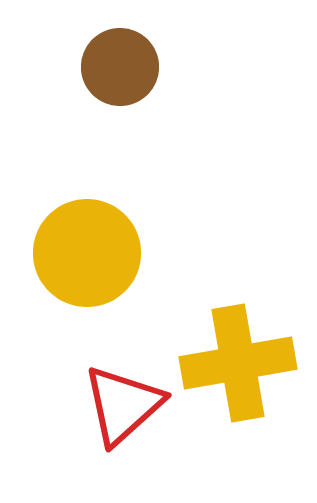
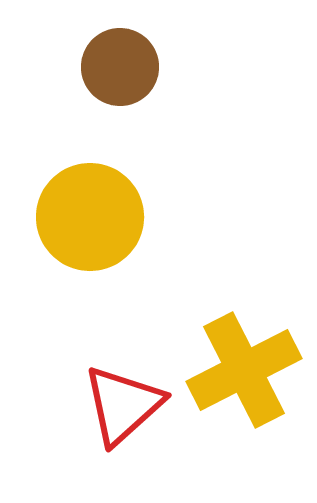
yellow circle: moved 3 px right, 36 px up
yellow cross: moved 6 px right, 7 px down; rotated 17 degrees counterclockwise
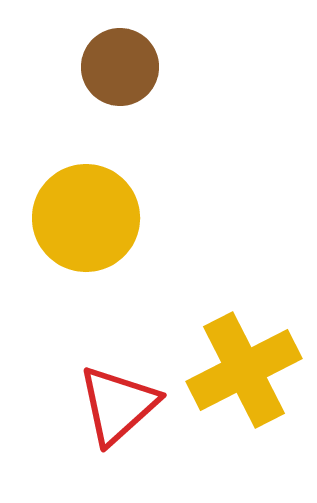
yellow circle: moved 4 px left, 1 px down
red triangle: moved 5 px left
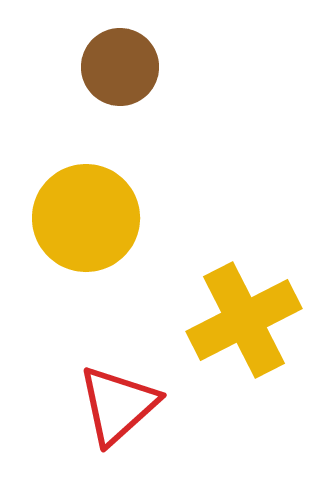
yellow cross: moved 50 px up
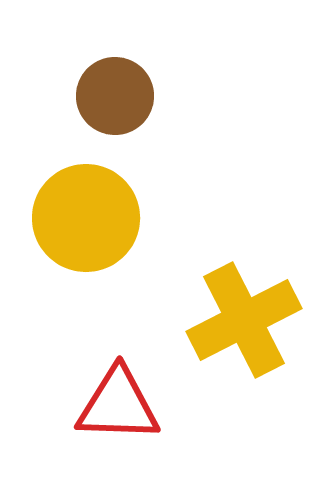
brown circle: moved 5 px left, 29 px down
red triangle: rotated 44 degrees clockwise
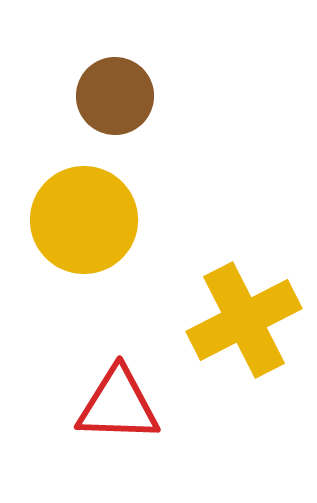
yellow circle: moved 2 px left, 2 px down
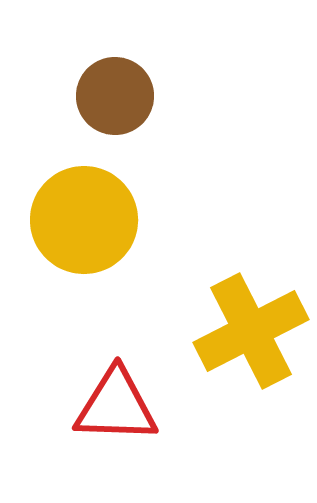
yellow cross: moved 7 px right, 11 px down
red triangle: moved 2 px left, 1 px down
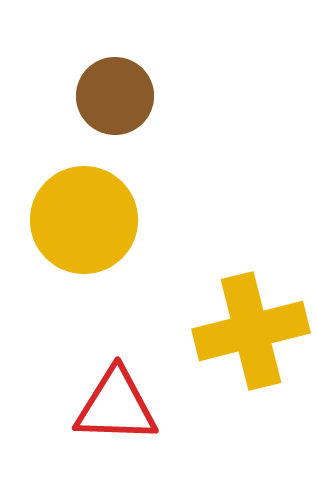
yellow cross: rotated 13 degrees clockwise
